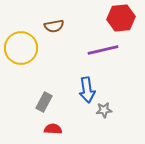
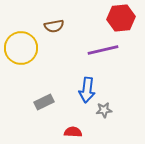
blue arrow: rotated 15 degrees clockwise
gray rectangle: rotated 36 degrees clockwise
red semicircle: moved 20 px right, 3 px down
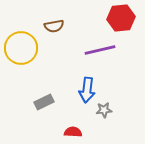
purple line: moved 3 px left
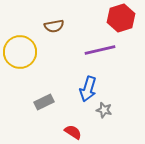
red hexagon: rotated 12 degrees counterclockwise
yellow circle: moved 1 px left, 4 px down
blue arrow: moved 1 px right, 1 px up; rotated 10 degrees clockwise
gray star: rotated 21 degrees clockwise
red semicircle: rotated 30 degrees clockwise
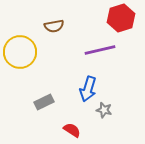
red semicircle: moved 1 px left, 2 px up
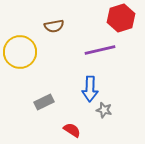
blue arrow: moved 2 px right; rotated 15 degrees counterclockwise
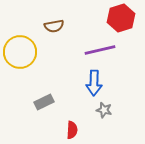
blue arrow: moved 4 px right, 6 px up
red semicircle: rotated 60 degrees clockwise
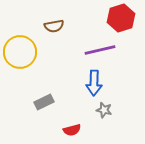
red semicircle: rotated 72 degrees clockwise
